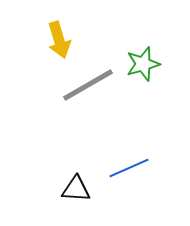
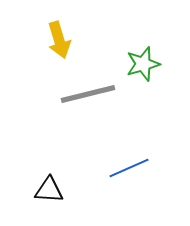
gray line: moved 9 px down; rotated 16 degrees clockwise
black triangle: moved 27 px left, 1 px down
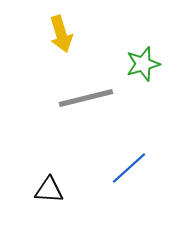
yellow arrow: moved 2 px right, 6 px up
gray line: moved 2 px left, 4 px down
blue line: rotated 18 degrees counterclockwise
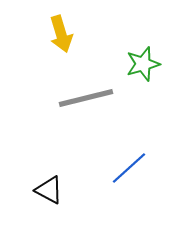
black triangle: rotated 24 degrees clockwise
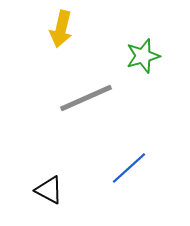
yellow arrow: moved 5 px up; rotated 30 degrees clockwise
green star: moved 8 px up
gray line: rotated 10 degrees counterclockwise
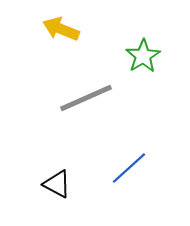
yellow arrow: rotated 99 degrees clockwise
green star: rotated 16 degrees counterclockwise
black triangle: moved 8 px right, 6 px up
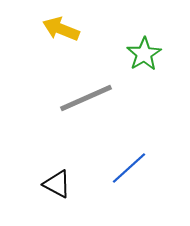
green star: moved 1 px right, 2 px up
